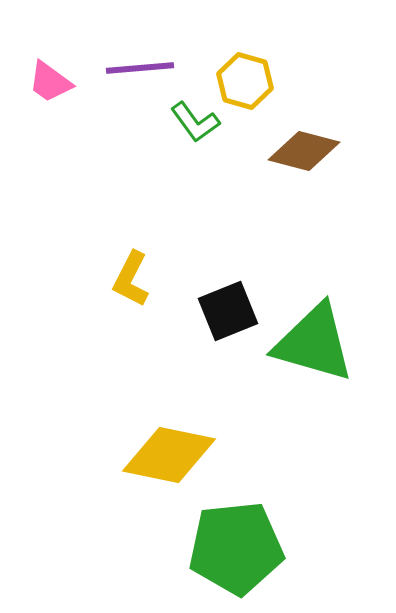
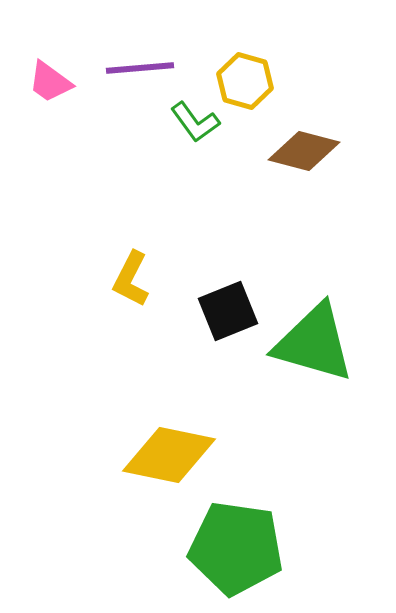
green pentagon: rotated 14 degrees clockwise
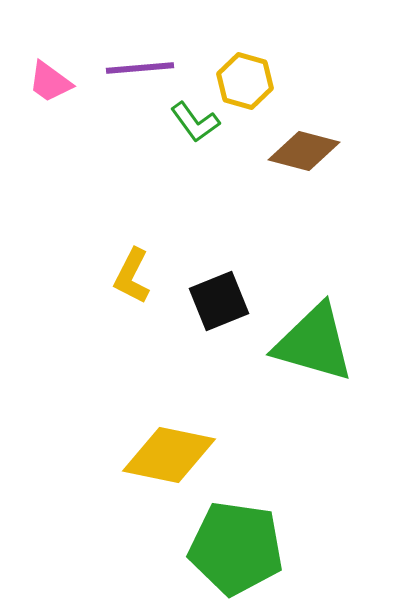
yellow L-shape: moved 1 px right, 3 px up
black square: moved 9 px left, 10 px up
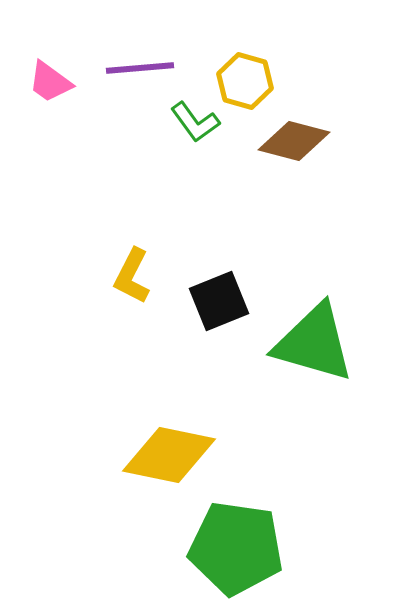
brown diamond: moved 10 px left, 10 px up
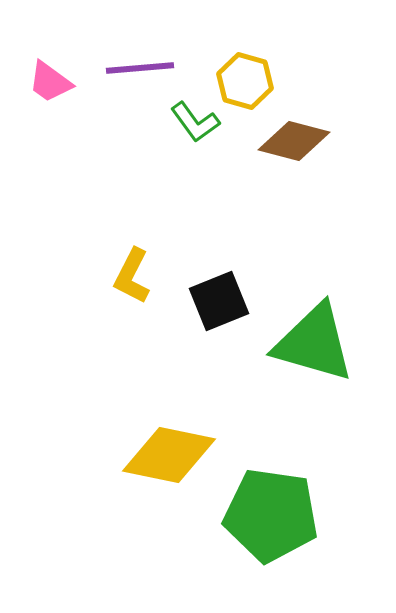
green pentagon: moved 35 px right, 33 px up
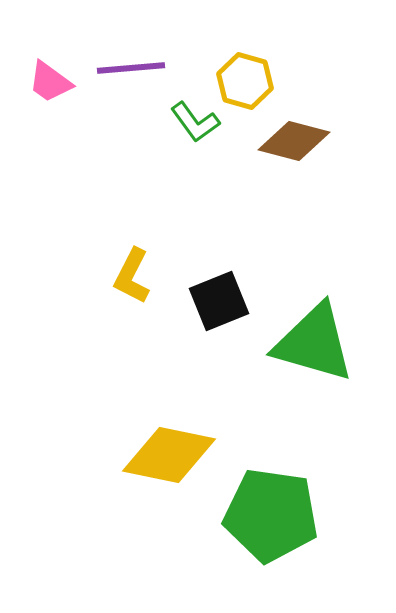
purple line: moved 9 px left
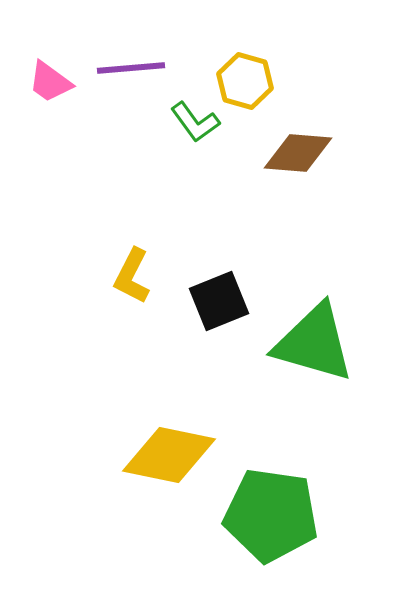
brown diamond: moved 4 px right, 12 px down; rotated 10 degrees counterclockwise
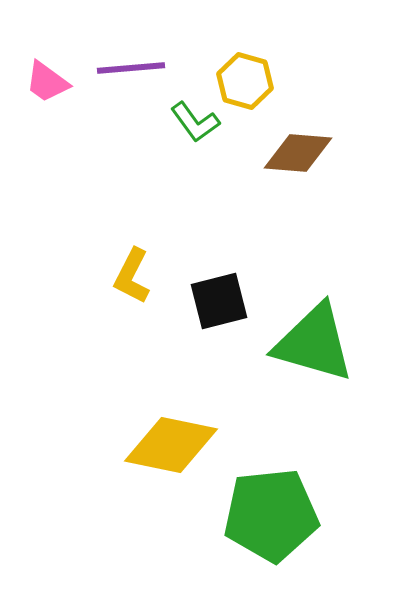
pink trapezoid: moved 3 px left
black square: rotated 8 degrees clockwise
yellow diamond: moved 2 px right, 10 px up
green pentagon: rotated 14 degrees counterclockwise
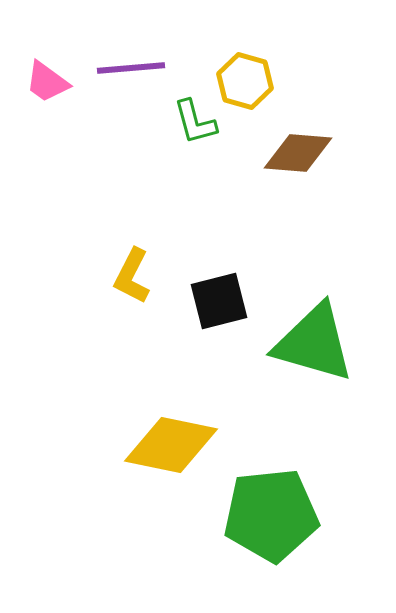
green L-shape: rotated 21 degrees clockwise
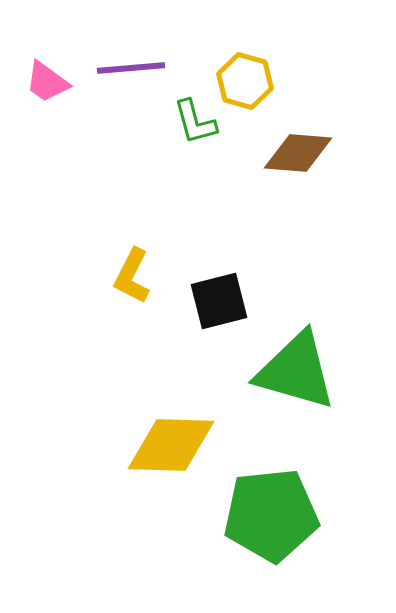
green triangle: moved 18 px left, 28 px down
yellow diamond: rotated 10 degrees counterclockwise
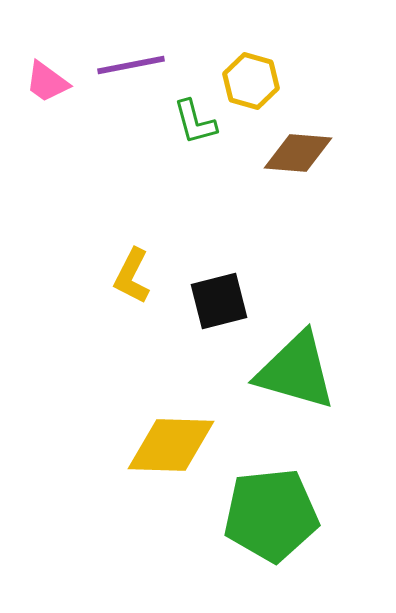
purple line: moved 3 px up; rotated 6 degrees counterclockwise
yellow hexagon: moved 6 px right
